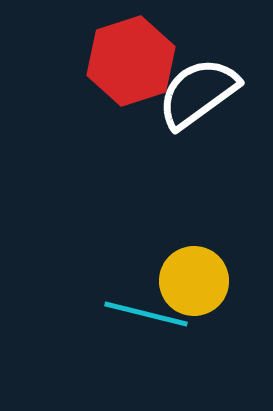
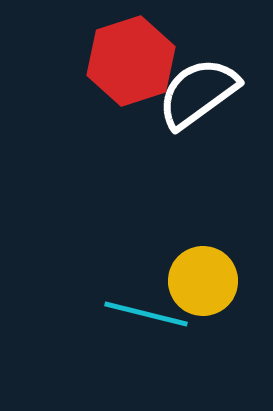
yellow circle: moved 9 px right
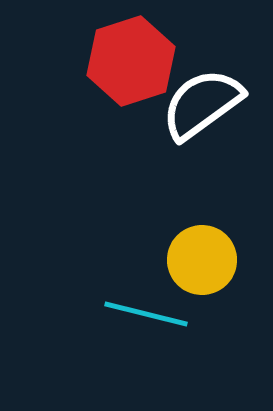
white semicircle: moved 4 px right, 11 px down
yellow circle: moved 1 px left, 21 px up
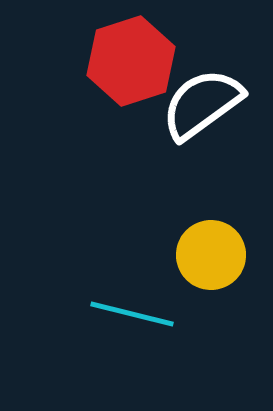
yellow circle: moved 9 px right, 5 px up
cyan line: moved 14 px left
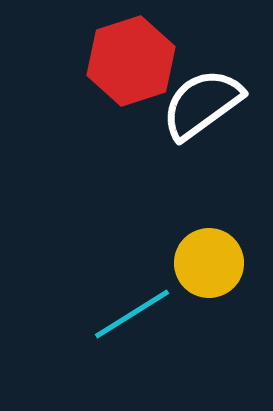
yellow circle: moved 2 px left, 8 px down
cyan line: rotated 46 degrees counterclockwise
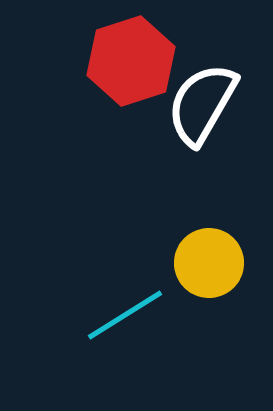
white semicircle: rotated 24 degrees counterclockwise
cyan line: moved 7 px left, 1 px down
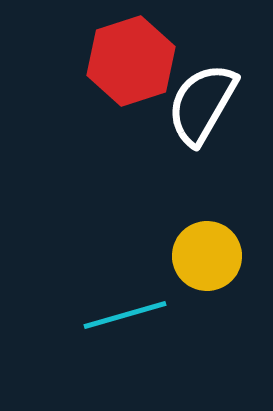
yellow circle: moved 2 px left, 7 px up
cyan line: rotated 16 degrees clockwise
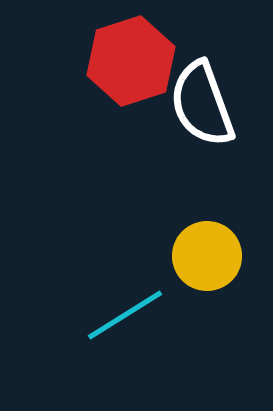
white semicircle: rotated 50 degrees counterclockwise
cyan line: rotated 16 degrees counterclockwise
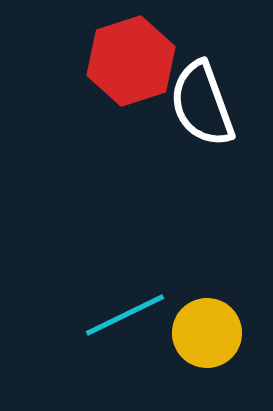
yellow circle: moved 77 px down
cyan line: rotated 6 degrees clockwise
